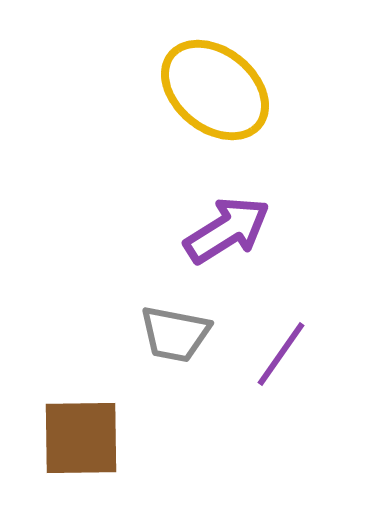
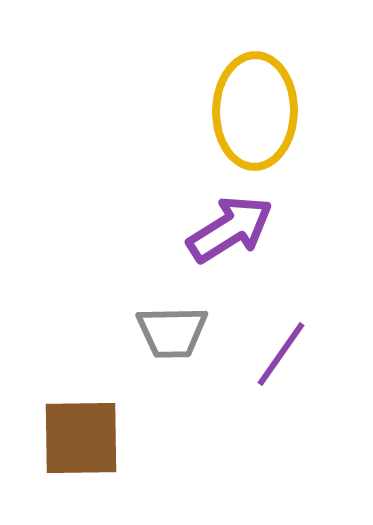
yellow ellipse: moved 40 px right, 21 px down; rotated 52 degrees clockwise
purple arrow: moved 3 px right, 1 px up
gray trapezoid: moved 3 px left, 2 px up; rotated 12 degrees counterclockwise
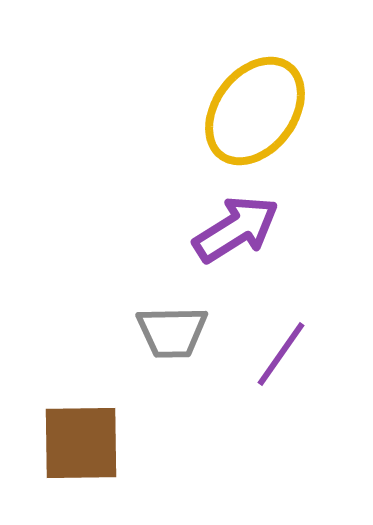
yellow ellipse: rotated 36 degrees clockwise
purple arrow: moved 6 px right
brown square: moved 5 px down
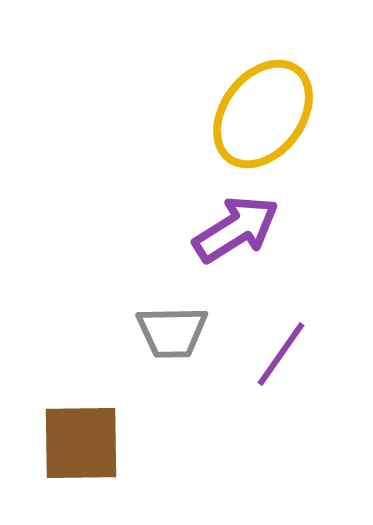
yellow ellipse: moved 8 px right, 3 px down
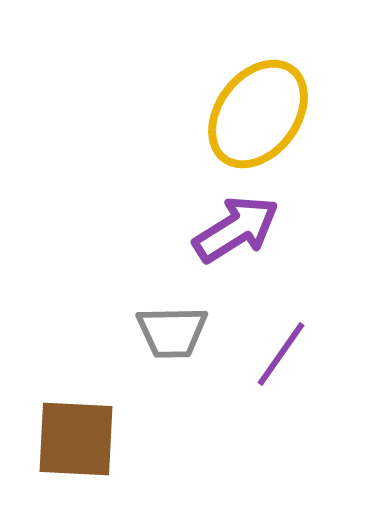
yellow ellipse: moved 5 px left
brown square: moved 5 px left, 4 px up; rotated 4 degrees clockwise
